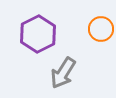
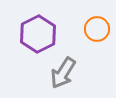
orange circle: moved 4 px left
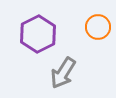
orange circle: moved 1 px right, 2 px up
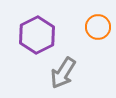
purple hexagon: moved 1 px left, 1 px down
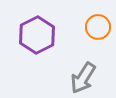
gray arrow: moved 20 px right, 5 px down
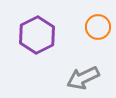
gray arrow: rotated 32 degrees clockwise
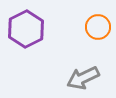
purple hexagon: moved 11 px left, 6 px up
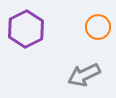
gray arrow: moved 1 px right, 3 px up
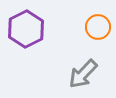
gray arrow: moved 1 px left, 1 px up; rotated 20 degrees counterclockwise
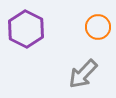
purple hexagon: rotated 6 degrees counterclockwise
